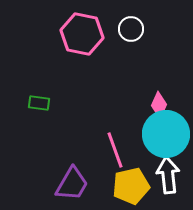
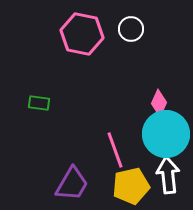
pink diamond: moved 2 px up
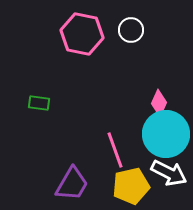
white circle: moved 1 px down
white arrow: moved 1 px right, 2 px up; rotated 123 degrees clockwise
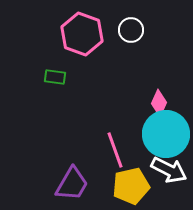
pink hexagon: rotated 9 degrees clockwise
green rectangle: moved 16 px right, 26 px up
white arrow: moved 3 px up
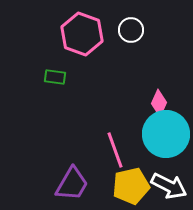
white arrow: moved 16 px down
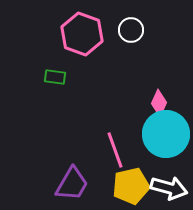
white arrow: moved 2 px down; rotated 12 degrees counterclockwise
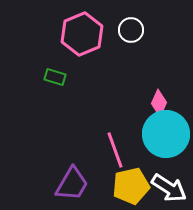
pink hexagon: rotated 18 degrees clockwise
green rectangle: rotated 10 degrees clockwise
white arrow: rotated 18 degrees clockwise
